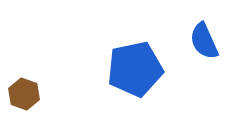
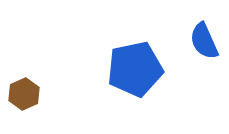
brown hexagon: rotated 16 degrees clockwise
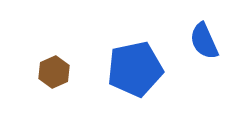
brown hexagon: moved 30 px right, 22 px up
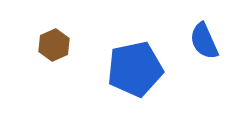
brown hexagon: moved 27 px up
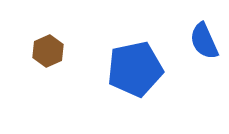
brown hexagon: moved 6 px left, 6 px down
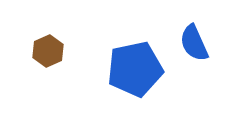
blue semicircle: moved 10 px left, 2 px down
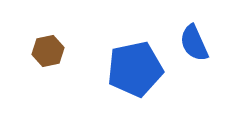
brown hexagon: rotated 12 degrees clockwise
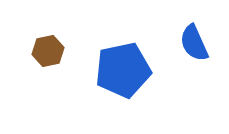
blue pentagon: moved 12 px left, 1 px down
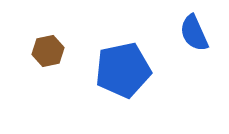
blue semicircle: moved 10 px up
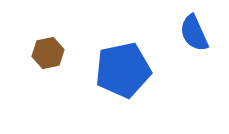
brown hexagon: moved 2 px down
